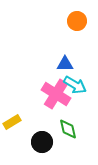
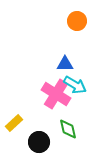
yellow rectangle: moved 2 px right, 1 px down; rotated 12 degrees counterclockwise
black circle: moved 3 px left
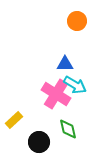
yellow rectangle: moved 3 px up
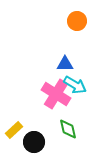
yellow rectangle: moved 10 px down
black circle: moved 5 px left
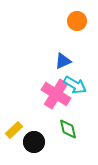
blue triangle: moved 2 px left, 3 px up; rotated 24 degrees counterclockwise
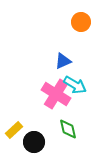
orange circle: moved 4 px right, 1 px down
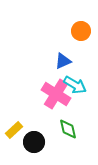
orange circle: moved 9 px down
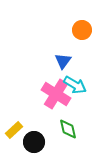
orange circle: moved 1 px right, 1 px up
blue triangle: rotated 30 degrees counterclockwise
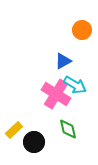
blue triangle: rotated 24 degrees clockwise
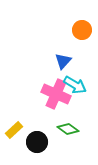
blue triangle: rotated 18 degrees counterclockwise
pink cross: rotated 8 degrees counterclockwise
green diamond: rotated 40 degrees counterclockwise
black circle: moved 3 px right
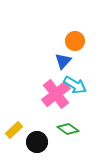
orange circle: moved 7 px left, 11 px down
pink cross: rotated 28 degrees clockwise
